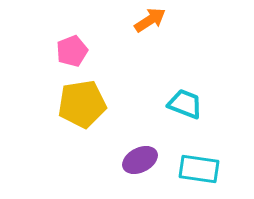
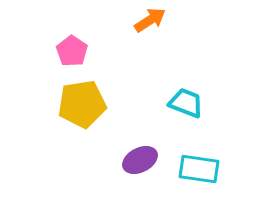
pink pentagon: rotated 16 degrees counterclockwise
cyan trapezoid: moved 1 px right, 1 px up
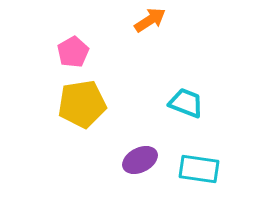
pink pentagon: moved 1 px right, 1 px down; rotated 8 degrees clockwise
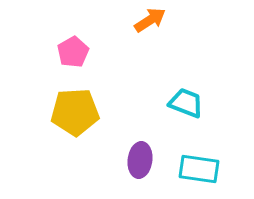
yellow pentagon: moved 7 px left, 8 px down; rotated 6 degrees clockwise
purple ellipse: rotated 56 degrees counterclockwise
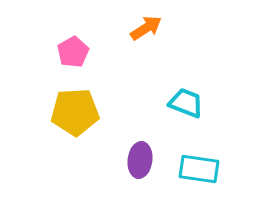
orange arrow: moved 4 px left, 8 px down
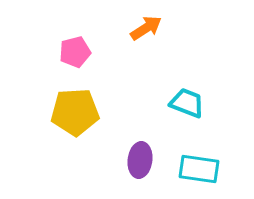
pink pentagon: moved 2 px right; rotated 16 degrees clockwise
cyan trapezoid: moved 1 px right
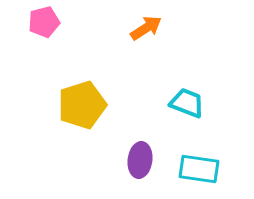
pink pentagon: moved 31 px left, 30 px up
yellow pentagon: moved 7 px right, 7 px up; rotated 15 degrees counterclockwise
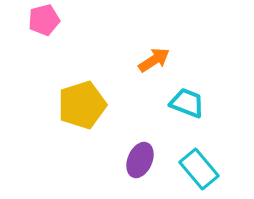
pink pentagon: moved 2 px up
orange arrow: moved 8 px right, 32 px down
purple ellipse: rotated 16 degrees clockwise
cyan rectangle: rotated 42 degrees clockwise
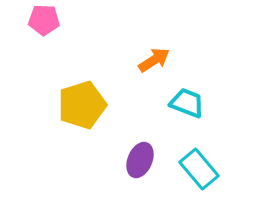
pink pentagon: rotated 16 degrees clockwise
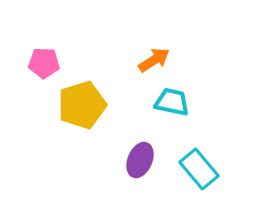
pink pentagon: moved 43 px down
cyan trapezoid: moved 15 px left, 1 px up; rotated 9 degrees counterclockwise
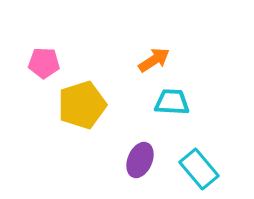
cyan trapezoid: rotated 9 degrees counterclockwise
